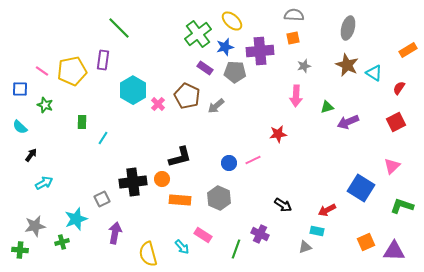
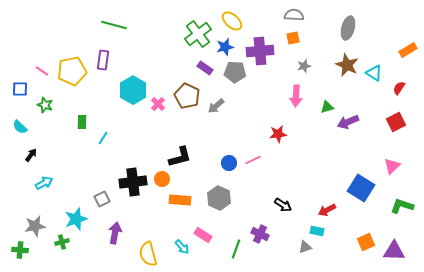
green line at (119, 28): moved 5 px left, 3 px up; rotated 30 degrees counterclockwise
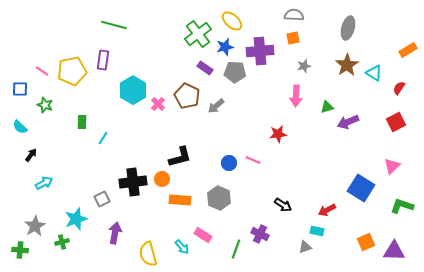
brown star at (347, 65): rotated 15 degrees clockwise
pink line at (253, 160): rotated 49 degrees clockwise
gray star at (35, 226): rotated 20 degrees counterclockwise
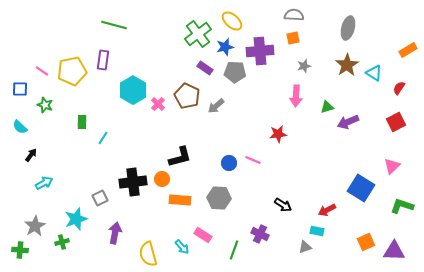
gray hexagon at (219, 198): rotated 20 degrees counterclockwise
gray square at (102, 199): moved 2 px left, 1 px up
green line at (236, 249): moved 2 px left, 1 px down
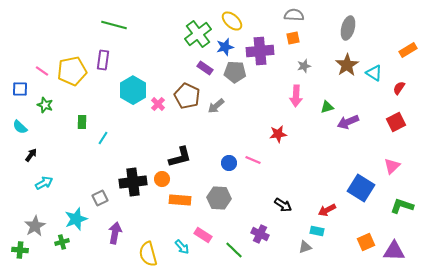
green line at (234, 250): rotated 66 degrees counterclockwise
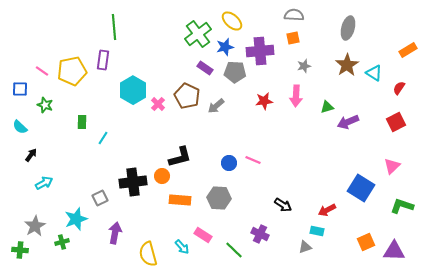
green line at (114, 25): moved 2 px down; rotated 70 degrees clockwise
red star at (278, 134): moved 14 px left, 33 px up
orange circle at (162, 179): moved 3 px up
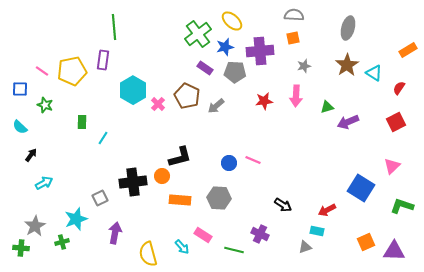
green cross at (20, 250): moved 1 px right, 2 px up
green line at (234, 250): rotated 30 degrees counterclockwise
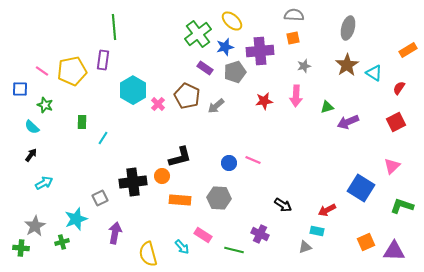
gray pentagon at (235, 72): rotated 20 degrees counterclockwise
cyan semicircle at (20, 127): moved 12 px right
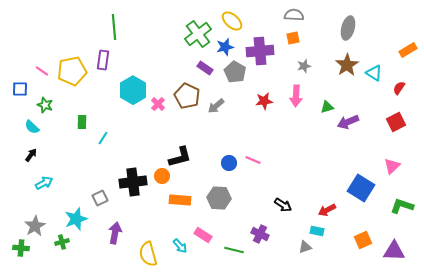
gray pentagon at (235, 72): rotated 25 degrees counterclockwise
orange square at (366, 242): moved 3 px left, 2 px up
cyan arrow at (182, 247): moved 2 px left, 1 px up
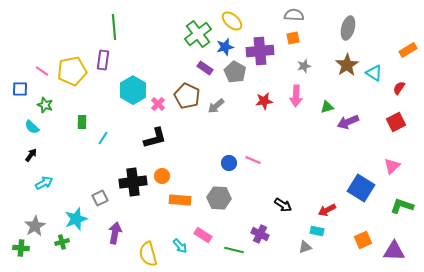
black L-shape at (180, 157): moved 25 px left, 19 px up
